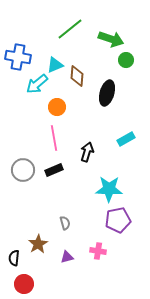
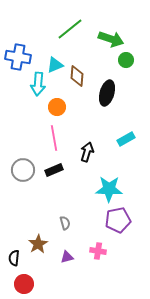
cyan arrow: moved 1 px right; rotated 45 degrees counterclockwise
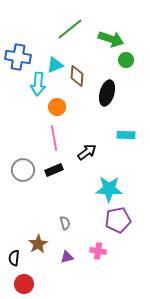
cyan rectangle: moved 4 px up; rotated 30 degrees clockwise
black arrow: rotated 36 degrees clockwise
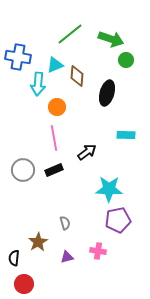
green line: moved 5 px down
brown star: moved 2 px up
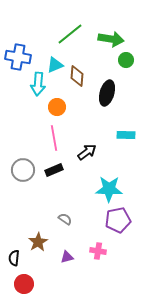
green arrow: rotated 10 degrees counterclockwise
gray semicircle: moved 4 px up; rotated 40 degrees counterclockwise
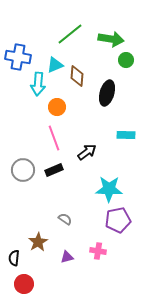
pink line: rotated 10 degrees counterclockwise
